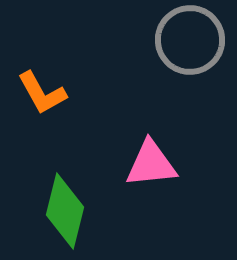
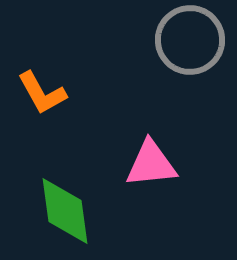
green diamond: rotated 22 degrees counterclockwise
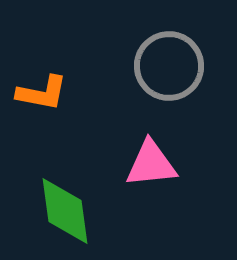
gray circle: moved 21 px left, 26 px down
orange L-shape: rotated 50 degrees counterclockwise
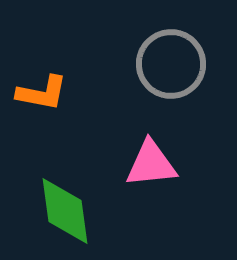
gray circle: moved 2 px right, 2 px up
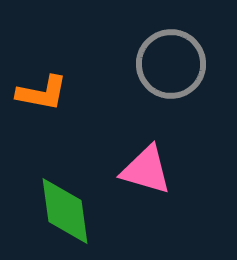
pink triangle: moved 5 px left, 6 px down; rotated 22 degrees clockwise
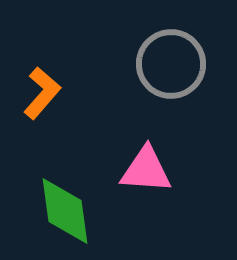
orange L-shape: rotated 60 degrees counterclockwise
pink triangle: rotated 12 degrees counterclockwise
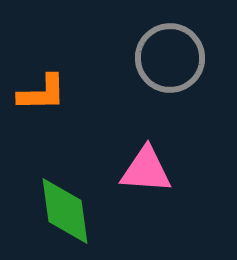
gray circle: moved 1 px left, 6 px up
orange L-shape: rotated 48 degrees clockwise
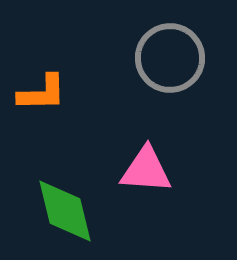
green diamond: rotated 6 degrees counterclockwise
